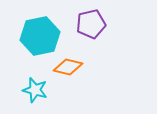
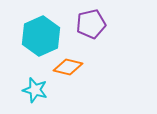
cyan hexagon: moved 1 px right; rotated 12 degrees counterclockwise
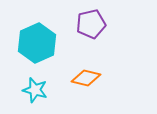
cyan hexagon: moved 4 px left, 7 px down
orange diamond: moved 18 px right, 11 px down
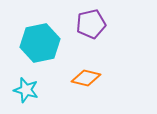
cyan hexagon: moved 3 px right; rotated 12 degrees clockwise
cyan star: moved 9 px left
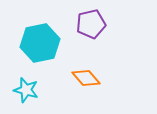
orange diamond: rotated 36 degrees clockwise
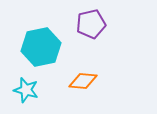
cyan hexagon: moved 1 px right, 4 px down
orange diamond: moved 3 px left, 3 px down; rotated 44 degrees counterclockwise
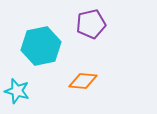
cyan hexagon: moved 1 px up
cyan star: moved 9 px left, 1 px down
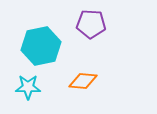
purple pentagon: rotated 16 degrees clockwise
cyan star: moved 11 px right, 4 px up; rotated 15 degrees counterclockwise
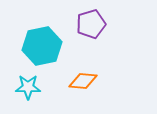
purple pentagon: rotated 20 degrees counterclockwise
cyan hexagon: moved 1 px right
